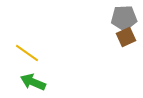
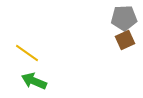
brown square: moved 1 px left, 3 px down
green arrow: moved 1 px right, 1 px up
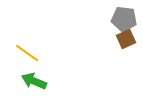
gray pentagon: moved 1 px down; rotated 10 degrees clockwise
brown square: moved 1 px right, 1 px up
